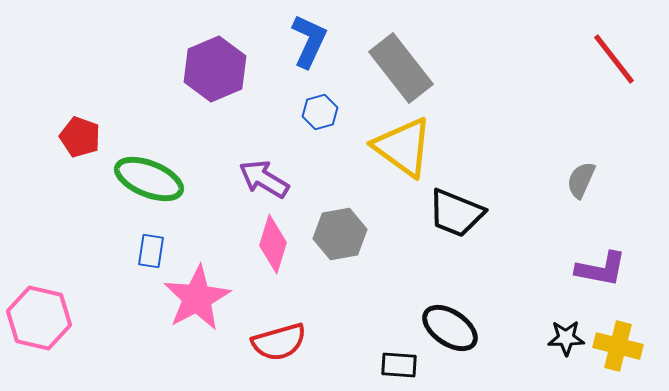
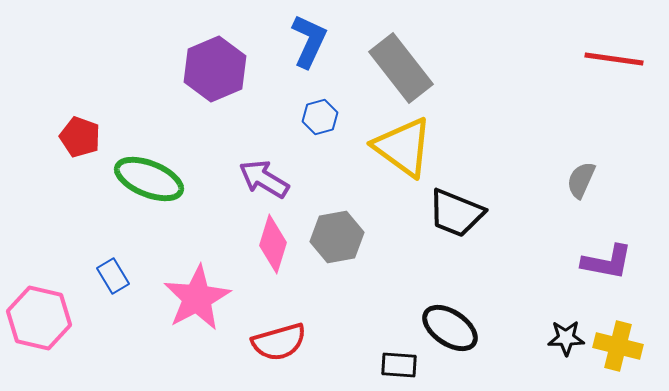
red line: rotated 44 degrees counterclockwise
blue hexagon: moved 5 px down
gray hexagon: moved 3 px left, 3 px down
blue rectangle: moved 38 px left, 25 px down; rotated 40 degrees counterclockwise
purple L-shape: moved 6 px right, 7 px up
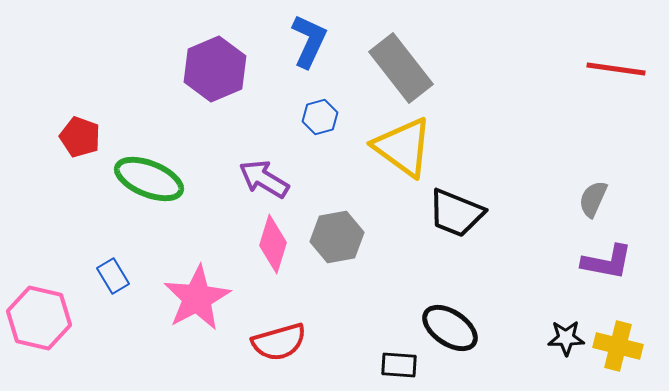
red line: moved 2 px right, 10 px down
gray semicircle: moved 12 px right, 19 px down
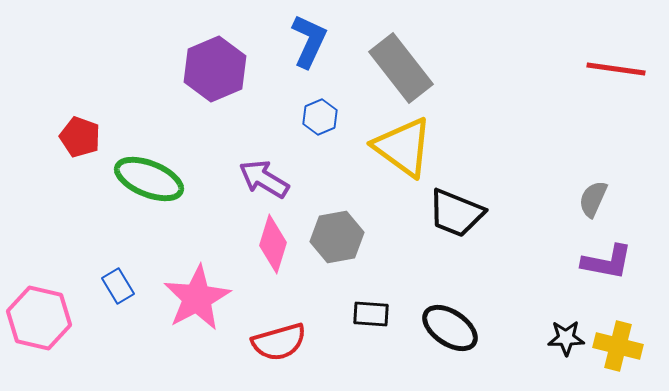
blue hexagon: rotated 8 degrees counterclockwise
blue rectangle: moved 5 px right, 10 px down
black rectangle: moved 28 px left, 51 px up
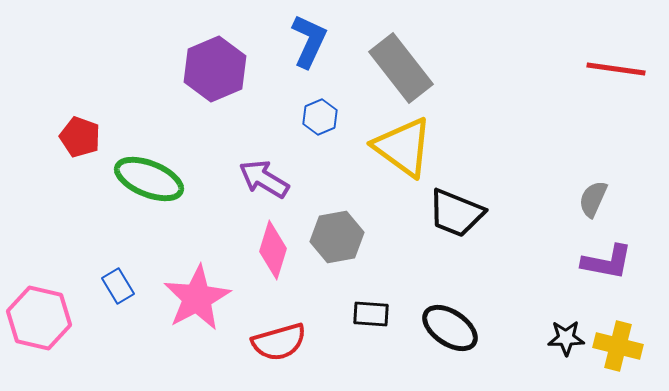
pink diamond: moved 6 px down
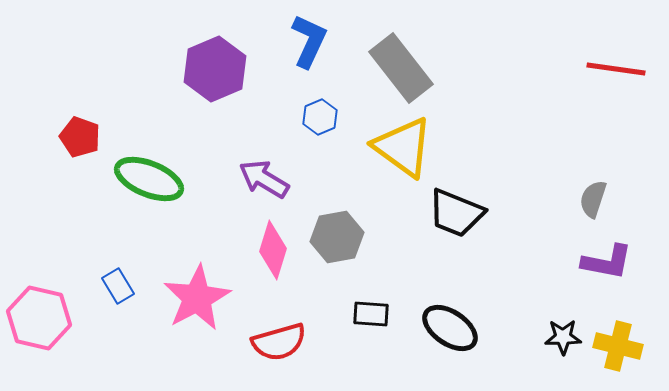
gray semicircle: rotated 6 degrees counterclockwise
black star: moved 3 px left, 1 px up
